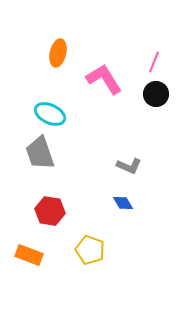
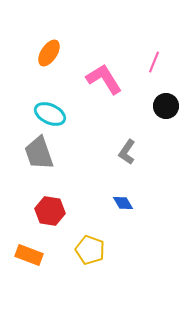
orange ellipse: moved 9 px left; rotated 20 degrees clockwise
black circle: moved 10 px right, 12 px down
gray trapezoid: moved 1 px left
gray L-shape: moved 2 px left, 14 px up; rotated 100 degrees clockwise
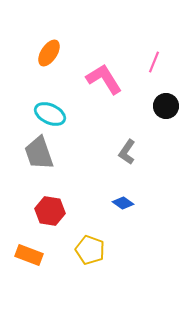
blue diamond: rotated 25 degrees counterclockwise
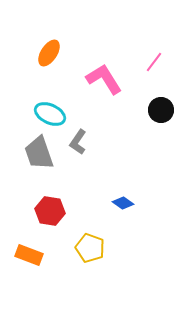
pink line: rotated 15 degrees clockwise
black circle: moved 5 px left, 4 px down
gray L-shape: moved 49 px left, 10 px up
yellow pentagon: moved 2 px up
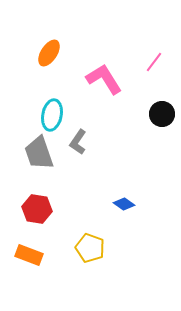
black circle: moved 1 px right, 4 px down
cyan ellipse: moved 2 px right, 1 px down; rotated 76 degrees clockwise
blue diamond: moved 1 px right, 1 px down
red hexagon: moved 13 px left, 2 px up
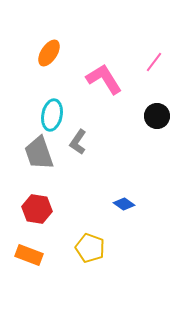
black circle: moved 5 px left, 2 px down
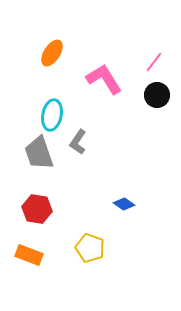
orange ellipse: moved 3 px right
black circle: moved 21 px up
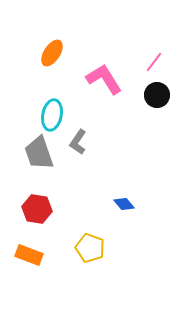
blue diamond: rotated 15 degrees clockwise
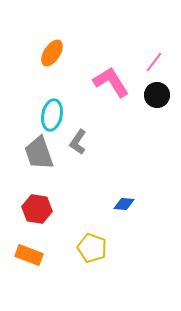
pink L-shape: moved 7 px right, 3 px down
blue diamond: rotated 45 degrees counterclockwise
yellow pentagon: moved 2 px right
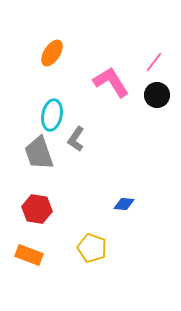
gray L-shape: moved 2 px left, 3 px up
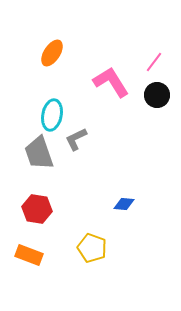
gray L-shape: rotated 30 degrees clockwise
